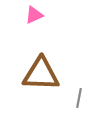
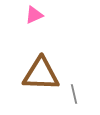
gray line: moved 5 px left, 4 px up; rotated 24 degrees counterclockwise
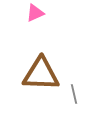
pink triangle: moved 1 px right, 2 px up
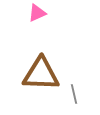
pink triangle: moved 2 px right
